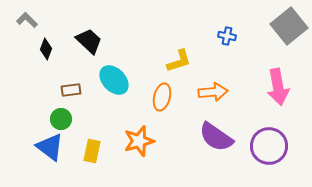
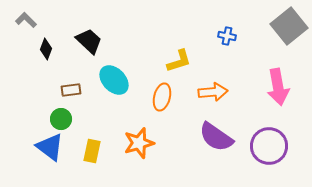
gray L-shape: moved 1 px left
orange star: moved 2 px down
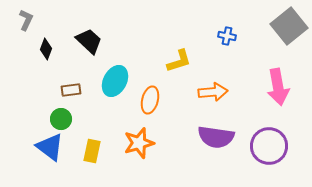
gray L-shape: rotated 70 degrees clockwise
cyan ellipse: moved 1 px right, 1 px down; rotated 72 degrees clockwise
orange ellipse: moved 12 px left, 3 px down
purple semicircle: rotated 27 degrees counterclockwise
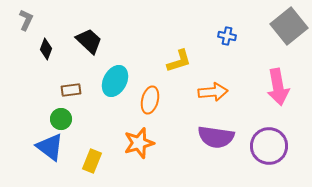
yellow rectangle: moved 10 px down; rotated 10 degrees clockwise
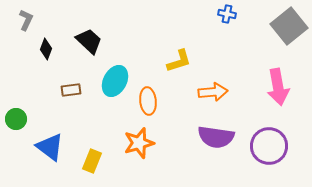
blue cross: moved 22 px up
orange ellipse: moved 2 px left, 1 px down; rotated 20 degrees counterclockwise
green circle: moved 45 px left
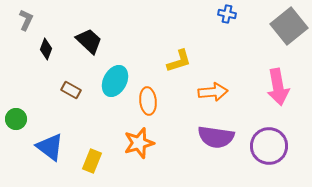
brown rectangle: rotated 36 degrees clockwise
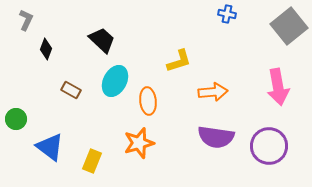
black trapezoid: moved 13 px right, 1 px up
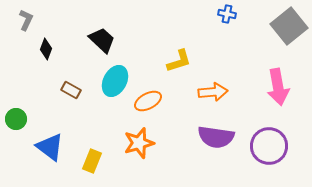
orange ellipse: rotated 68 degrees clockwise
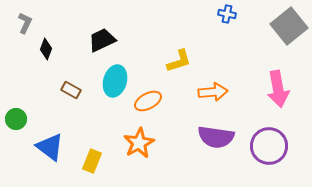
gray L-shape: moved 1 px left, 3 px down
black trapezoid: rotated 68 degrees counterclockwise
cyan ellipse: rotated 12 degrees counterclockwise
pink arrow: moved 2 px down
orange star: rotated 12 degrees counterclockwise
